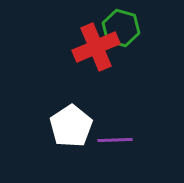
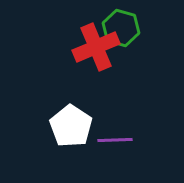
white pentagon: rotated 6 degrees counterclockwise
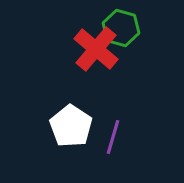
red cross: moved 2 px down; rotated 27 degrees counterclockwise
purple line: moved 2 px left, 3 px up; rotated 72 degrees counterclockwise
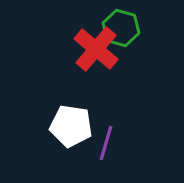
white pentagon: rotated 24 degrees counterclockwise
purple line: moved 7 px left, 6 px down
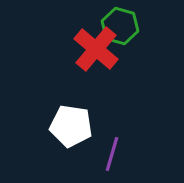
green hexagon: moved 1 px left, 2 px up
purple line: moved 6 px right, 11 px down
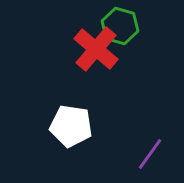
purple line: moved 38 px right; rotated 20 degrees clockwise
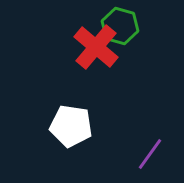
red cross: moved 2 px up
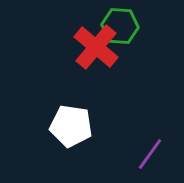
green hexagon: rotated 12 degrees counterclockwise
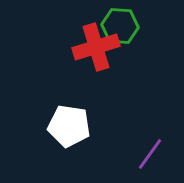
red cross: rotated 33 degrees clockwise
white pentagon: moved 2 px left
